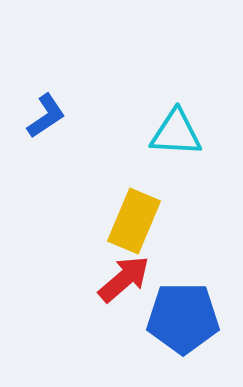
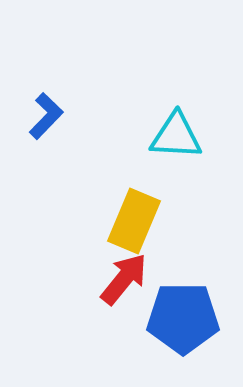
blue L-shape: rotated 12 degrees counterclockwise
cyan triangle: moved 3 px down
red arrow: rotated 10 degrees counterclockwise
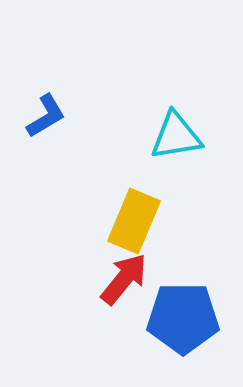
blue L-shape: rotated 15 degrees clockwise
cyan triangle: rotated 12 degrees counterclockwise
